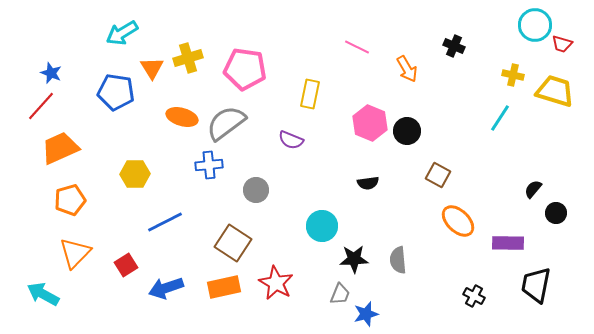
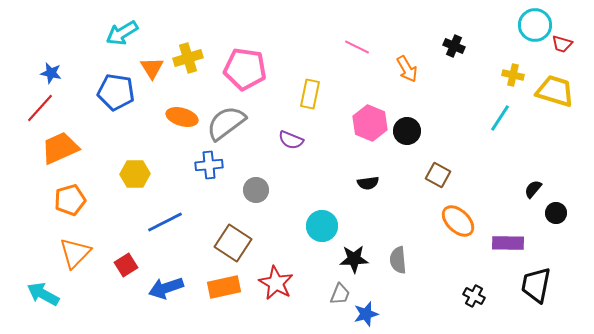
blue star at (51, 73): rotated 10 degrees counterclockwise
red line at (41, 106): moved 1 px left, 2 px down
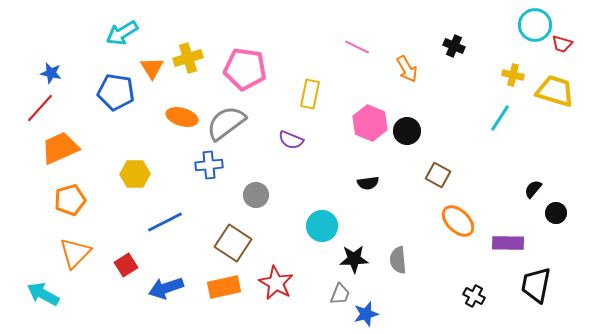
gray circle at (256, 190): moved 5 px down
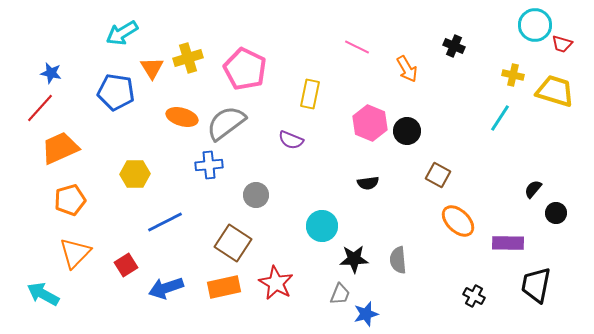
pink pentagon at (245, 69): rotated 18 degrees clockwise
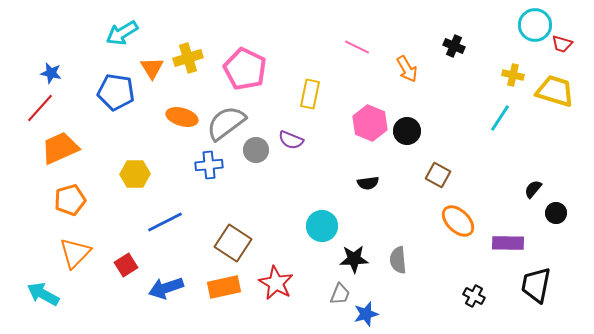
gray circle at (256, 195): moved 45 px up
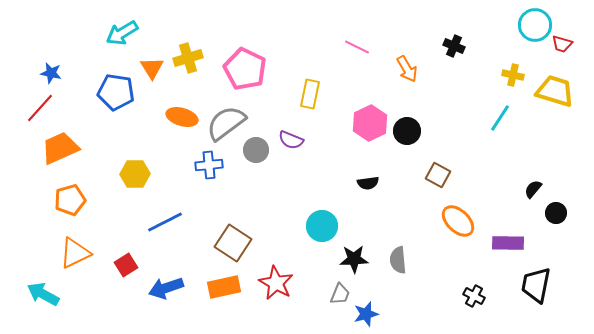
pink hexagon at (370, 123): rotated 12 degrees clockwise
orange triangle at (75, 253): rotated 20 degrees clockwise
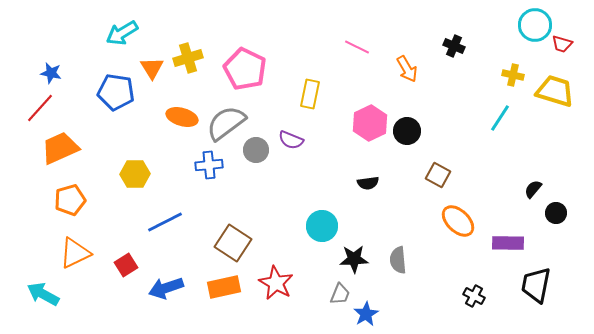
blue star at (366, 314): rotated 15 degrees counterclockwise
